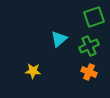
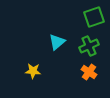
cyan triangle: moved 2 px left, 3 px down
orange cross: rotated 14 degrees clockwise
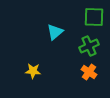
green square: rotated 20 degrees clockwise
cyan triangle: moved 2 px left, 10 px up
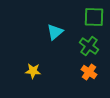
green cross: rotated 30 degrees counterclockwise
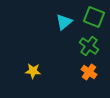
green square: rotated 20 degrees clockwise
cyan triangle: moved 9 px right, 10 px up
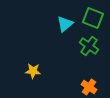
green square: moved 1 px left, 1 px down
cyan triangle: moved 1 px right, 2 px down
orange cross: moved 15 px down
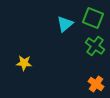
green cross: moved 6 px right
yellow star: moved 9 px left, 8 px up
orange cross: moved 7 px right, 3 px up
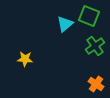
green square: moved 4 px left, 2 px up
green cross: rotated 18 degrees clockwise
yellow star: moved 1 px right, 4 px up
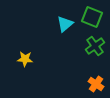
green square: moved 3 px right, 1 px down
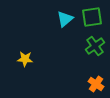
green square: rotated 30 degrees counterclockwise
cyan triangle: moved 5 px up
